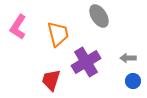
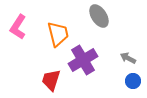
gray arrow: rotated 28 degrees clockwise
purple cross: moved 3 px left, 2 px up
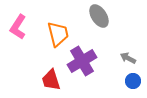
purple cross: moved 1 px left, 1 px down
red trapezoid: rotated 35 degrees counterclockwise
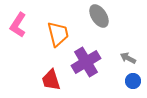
pink L-shape: moved 2 px up
purple cross: moved 4 px right, 1 px down
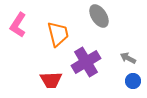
red trapezoid: rotated 75 degrees counterclockwise
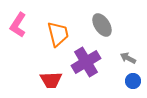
gray ellipse: moved 3 px right, 9 px down
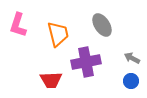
pink L-shape: rotated 15 degrees counterclockwise
gray arrow: moved 4 px right
purple cross: rotated 20 degrees clockwise
blue circle: moved 2 px left
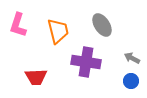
orange trapezoid: moved 3 px up
purple cross: rotated 20 degrees clockwise
red trapezoid: moved 15 px left, 3 px up
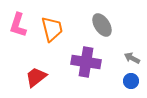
orange trapezoid: moved 6 px left, 2 px up
red trapezoid: rotated 145 degrees clockwise
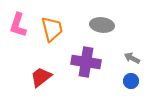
gray ellipse: rotated 50 degrees counterclockwise
red trapezoid: moved 5 px right
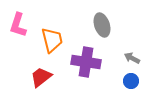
gray ellipse: rotated 65 degrees clockwise
orange trapezoid: moved 11 px down
